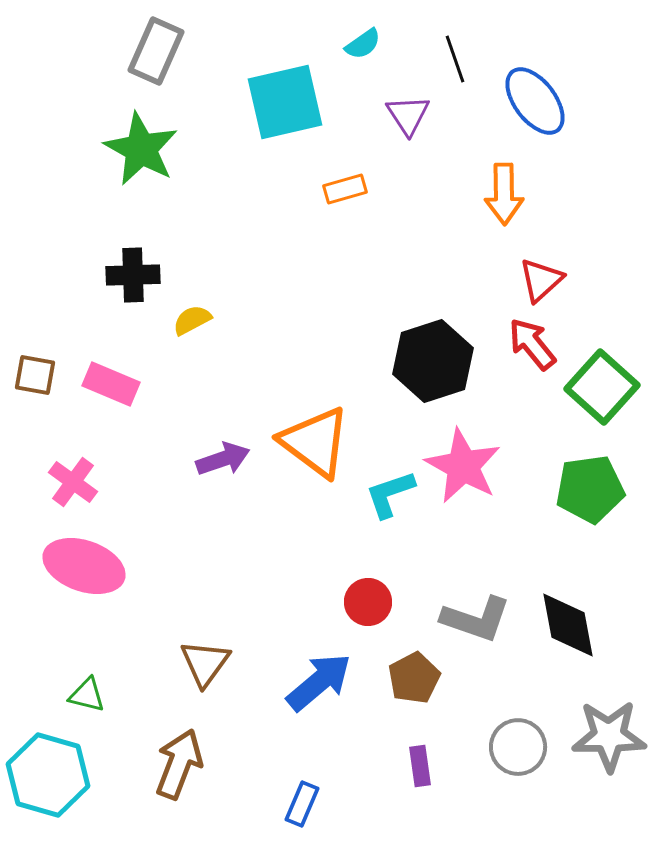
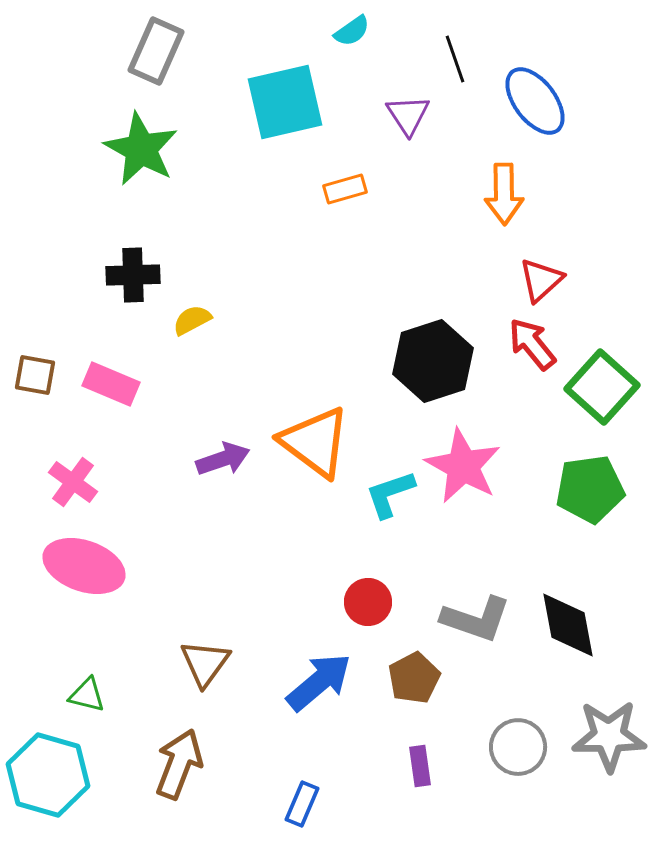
cyan semicircle: moved 11 px left, 13 px up
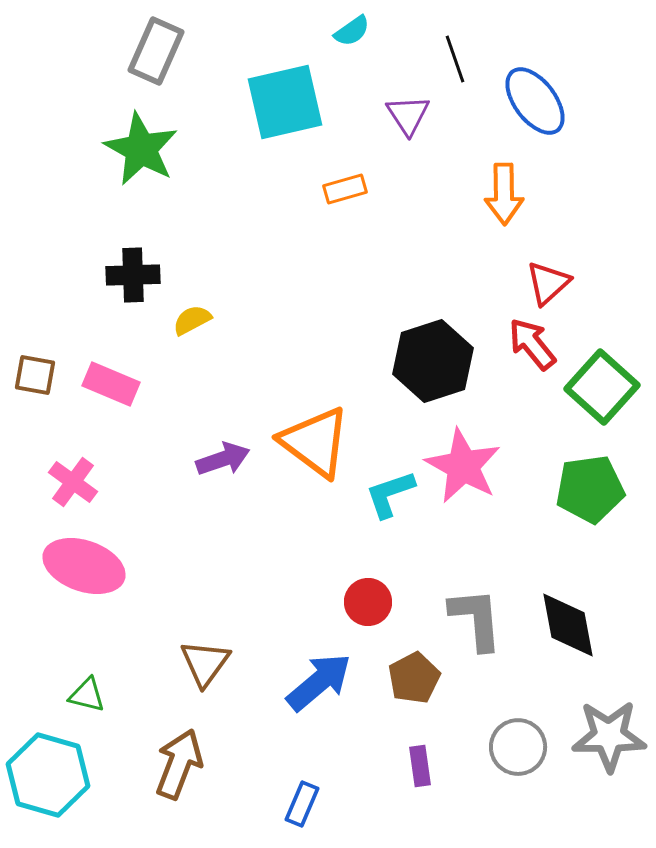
red triangle: moved 7 px right, 3 px down
gray L-shape: rotated 114 degrees counterclockwise
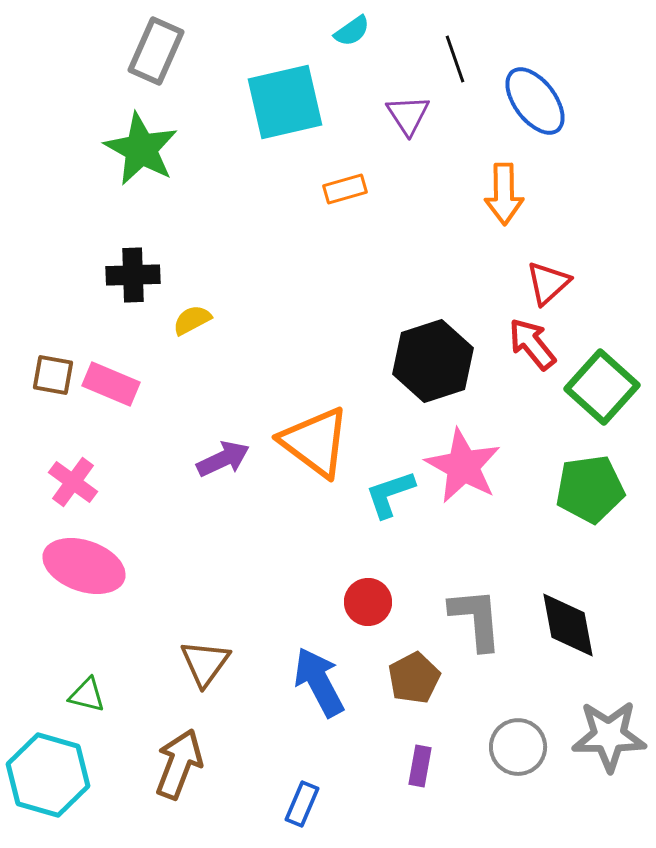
brown square: moved 18 px right
purple arrow: rotated 6 degrees counterclockwise
blue arrow: rotated 78 degrees counterclockwise
purple rectangle: rotated 18 degrees clockwise
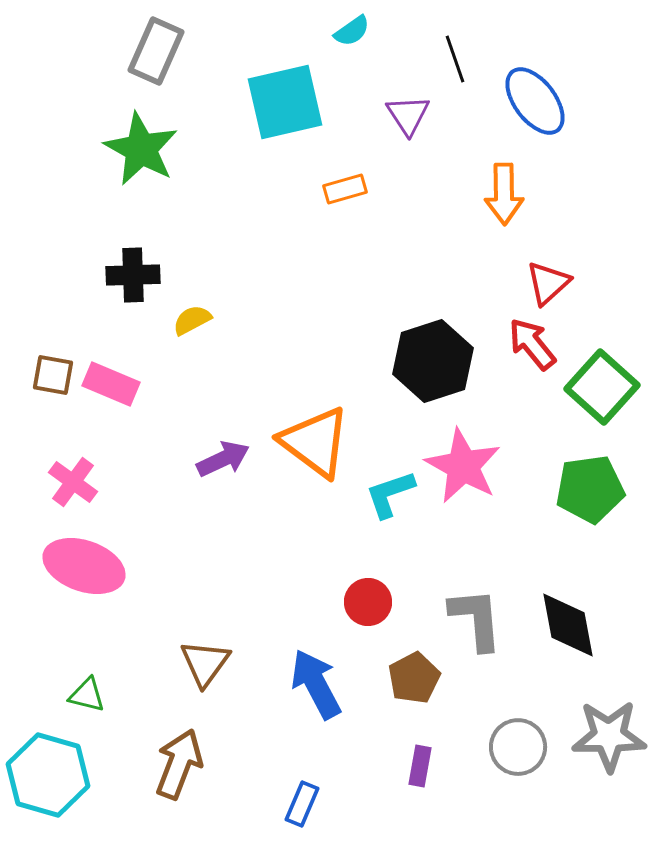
blue arrow: moved 3 px left, 2 px down
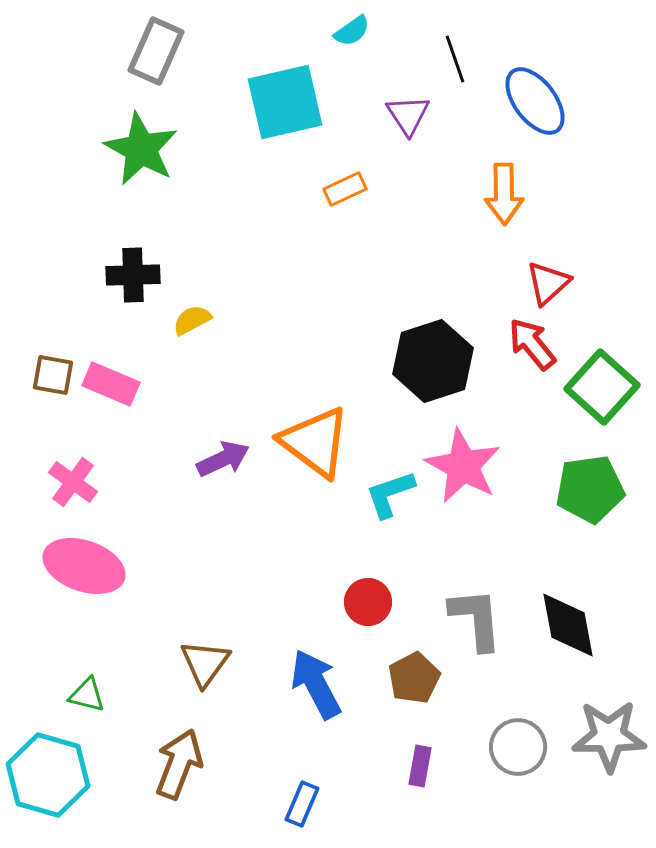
orange rectangle: rotated 9 degrees counterclockwise
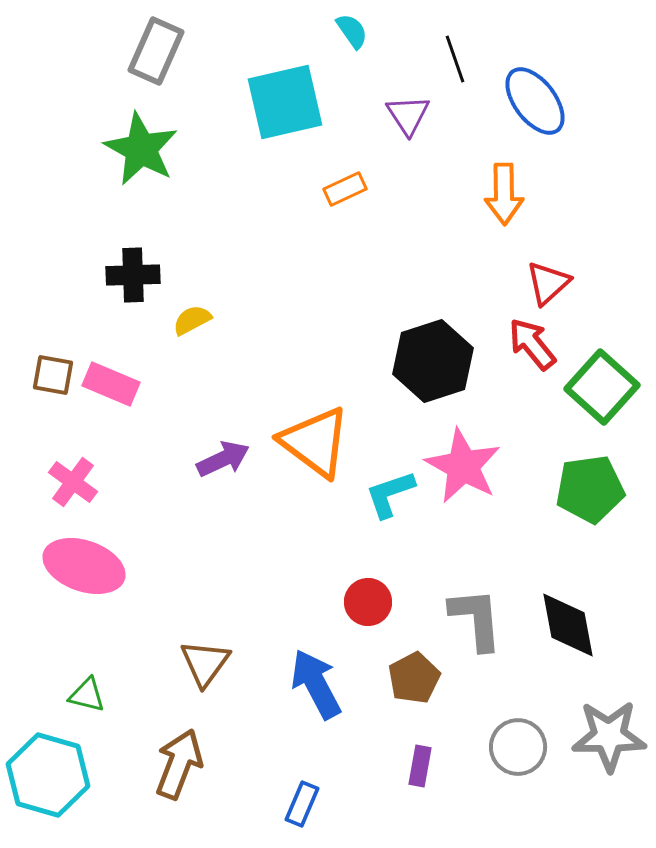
cyan semicircle: rotated 90 degrees counterclockwise
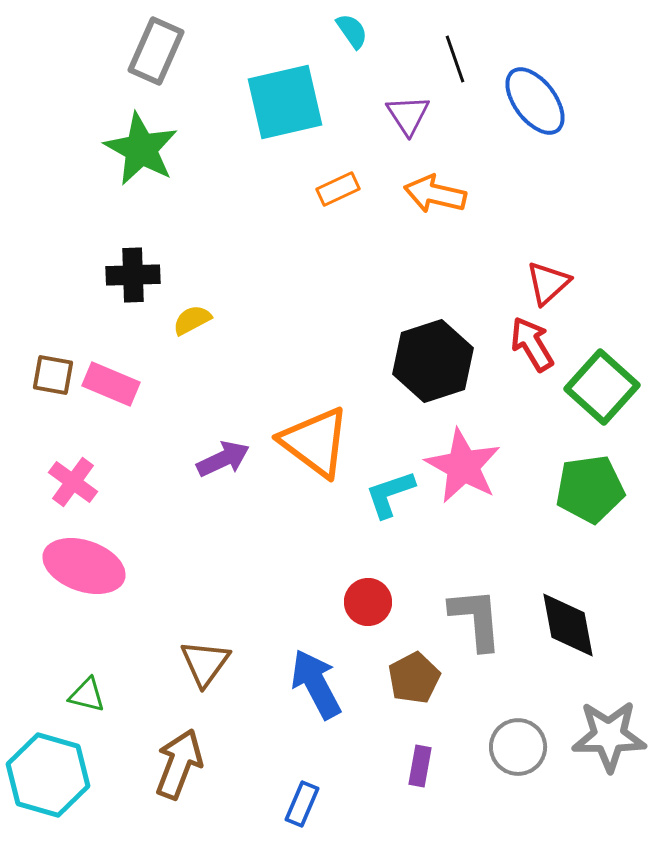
orange rectangle: moved 7 px left
orange arrow: moved 69 px left; rotated 104 degrees clockwise
red arrow: rotated 8 degrees clockwise
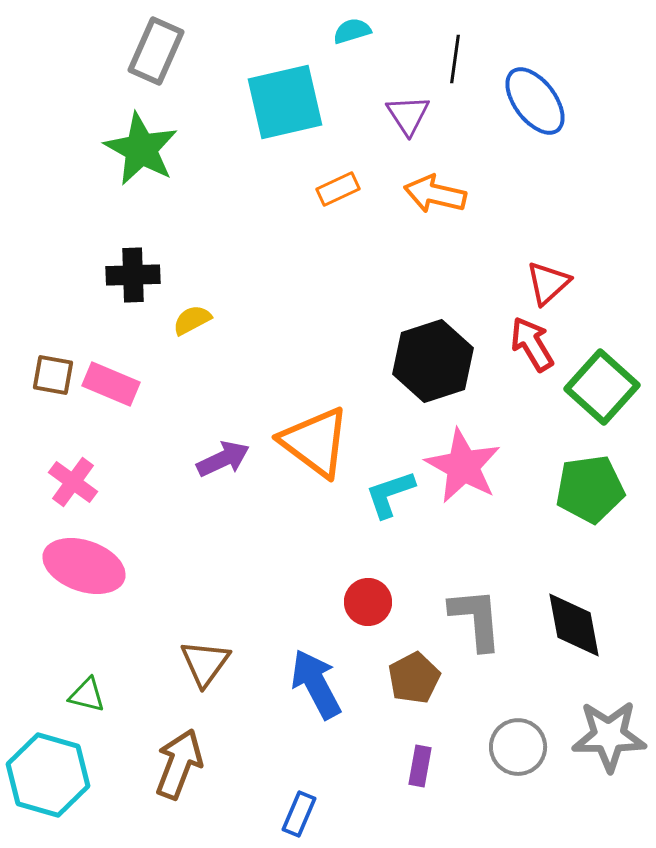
cyan semicircle: rotated 72 degrees counterclockwise
black line: rotated 27 degrees clockwise
black diamond: moved 6 px right
blue rectangle: moved 3 px left, 10 px down
